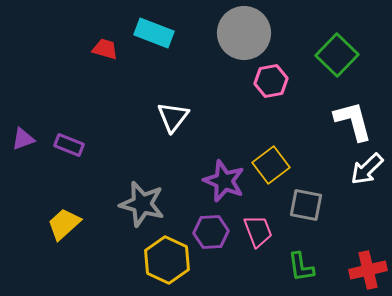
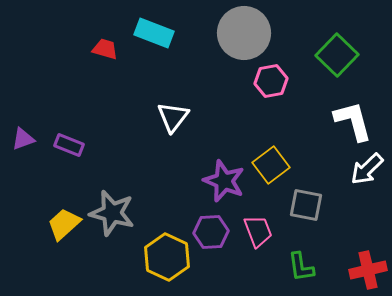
gray star: moved 30 px left, 9 px down
yellow hexagon: moved 3 px up
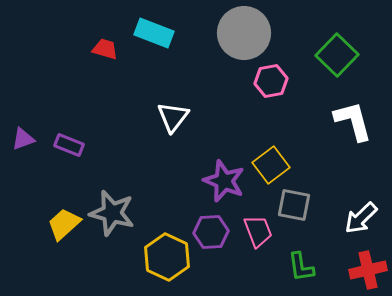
white arrow: moved 6 px left, 49 px down
gray square: moved 12 px left
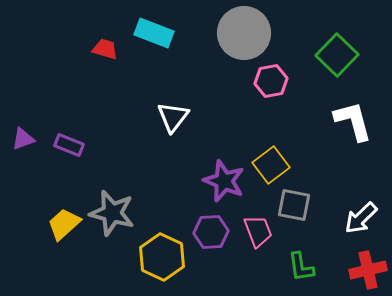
yellow hexagon: moved 5 px left
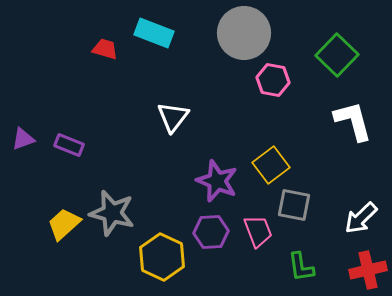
pink hexagon: moved 2 px right, 1 px up; rotated 20 degrees clockwise
purple star: moved 7 px left
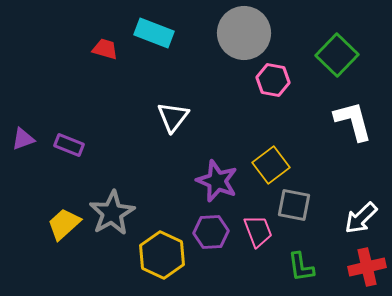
gray star: rotated 27 degrees clockwise
yellow hexagon: moved 2 px up
red cross: moved 1 px left, 3 px up
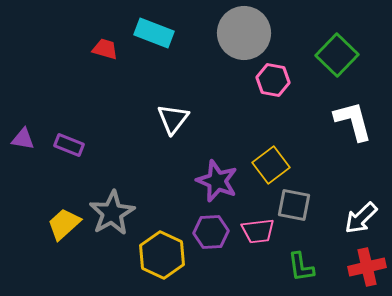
white triangle: moved 2 px down
purple triangle: rotated 30 degrees clockwise
pink trapezoid: rotated 104 degrees clockwise
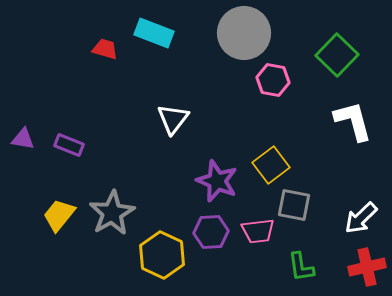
yellow trapezoid: moved 5 px left, 9 px up; rotated 9 degrees counterclockwise
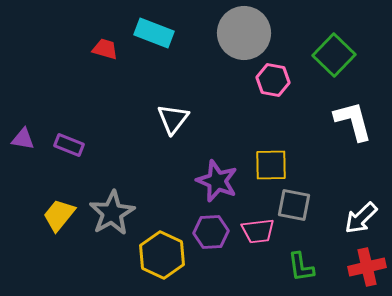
green square: moved 3 px left
yellow square: rotated 36 degrees clockwise
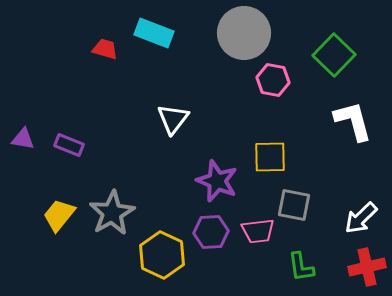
yellow square: moved 1 px left, 8 px up
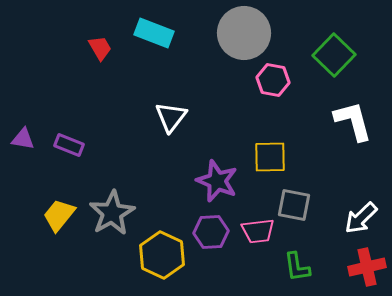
red trapezoid: moved 5 px left, 1 px up; rotated 44 degrees clockwise
white triangle: moved 2 px left, 2 px up
green L-shape: moved 4 px left
